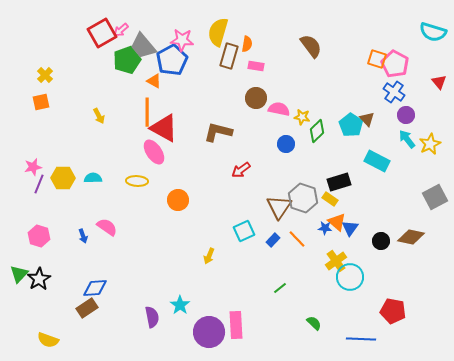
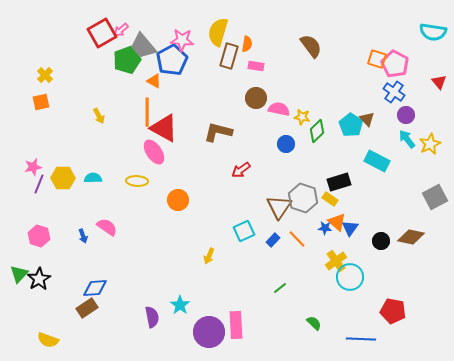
cyan semicircle at (433, 32): rotated 8 degrees counterclockwise
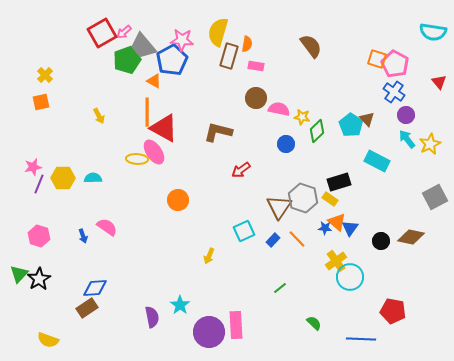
pink arrow at (121, 30): moved 3 px right, 2 px down
yellow ellipse at (137, 181): moved 22 px up
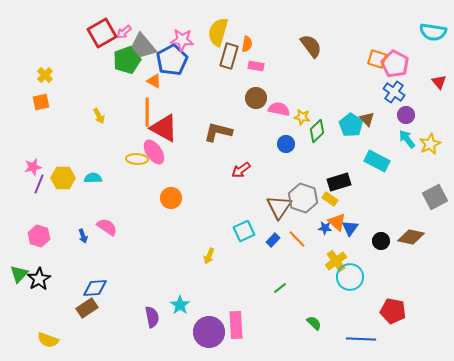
orange circle at (178, 200): moved 7 px left, 2 px up
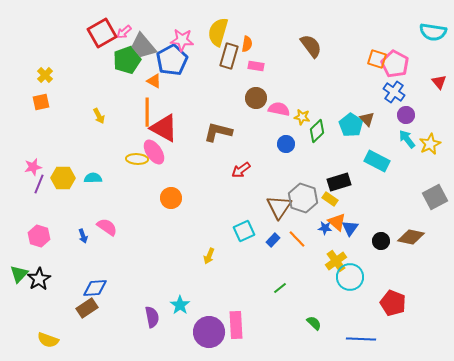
red pentagon at (393, 311): moved 8 px up; rotated 10 degrees clockwise
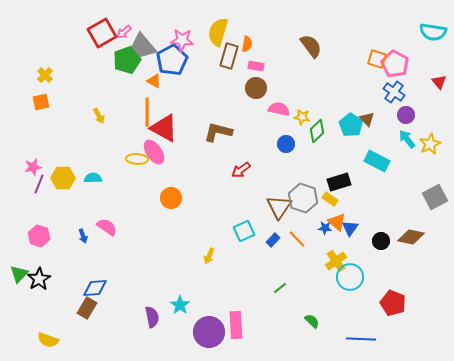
brown circle at (256, 98): moved 10 px up
brown rectangle at (87, 308): rotated 25 degrees counterclockwise
green semicircle at (314, 323): moved 2 px left, 2 px up
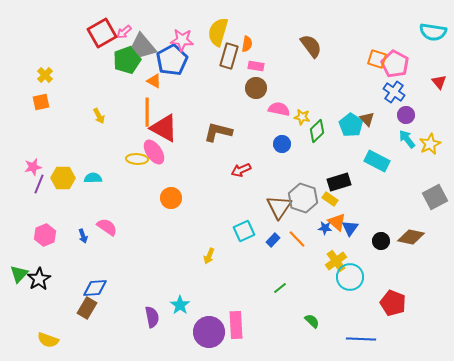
blue circle at (286, 144): moved 4 px left
red arrow at (241, 170): rotated 12 degrees clockwise
pink hexagon at (39, 236): moved 6 px right, 1 px up; rotated 20 degrees clockwise
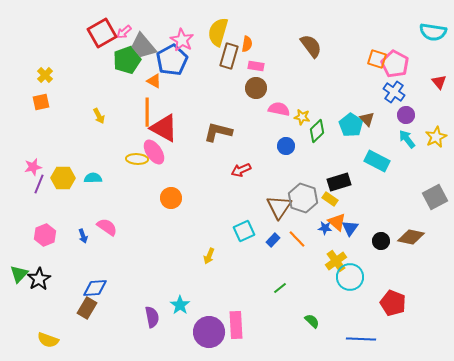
pink star at (182, 40): rotated 25 degrees clockwise
blue circle at (282, 144): moved 4 px right, 2 px down
yellow star at (430, 144): moved 6 px right, 7 px up
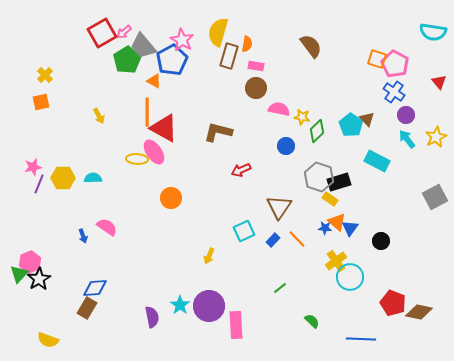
green pentagon at (127, 60): rotated 12 degrees counterclockwise
gray hexagon at (303, 198): moved 16 px right, 21 px up
pink hexagon at (45, 235): moved 15 px left, 27 px down
brown diamond at (411, 237): moved 8 px right, 75 px down
purple circle at (209, 332): moved 26 px up
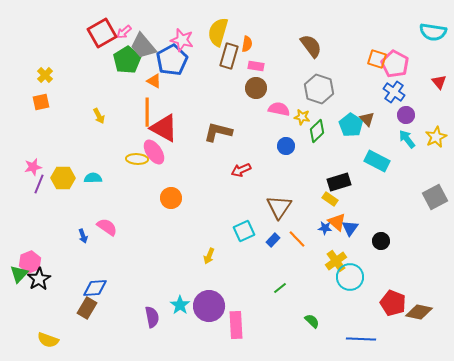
pink star at (182, 40): rotated 15 degrees counterclockwise
gray hexagon at (319, 177): moved 88 px up
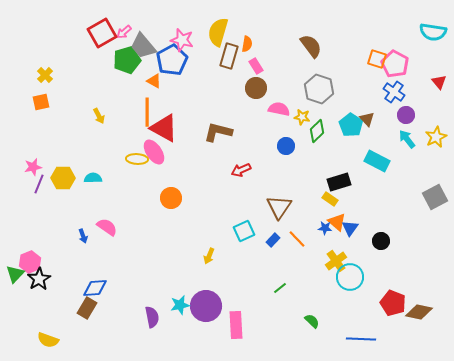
green pentagon at (127, 60): rotated 16 degrees clockwise
pink rectangle at (256, 66): rotated 49 degrees clockwise
green triangle at (19, 274): moved 4 px left
cyan star at (180, 305): rotated 24 degrees clockwise
purple circle at (209, 306): moved 3 px left
